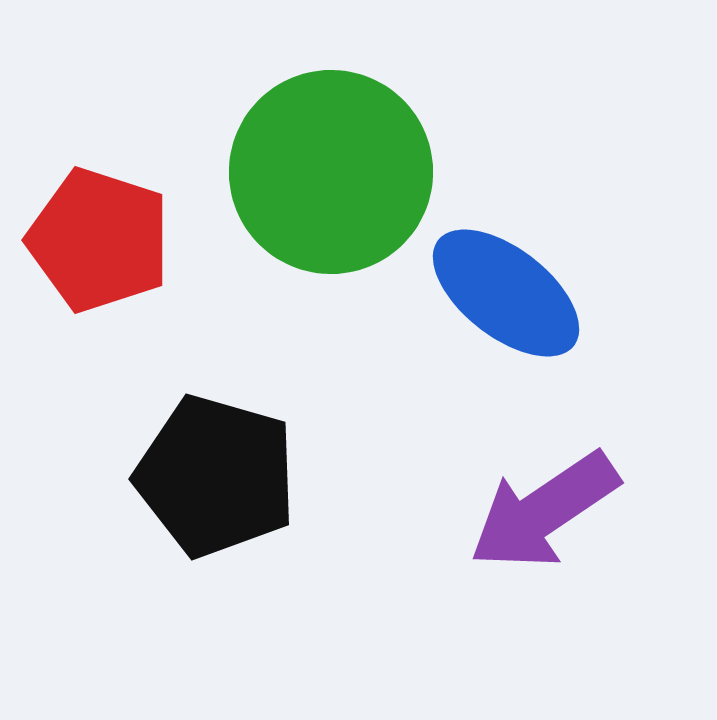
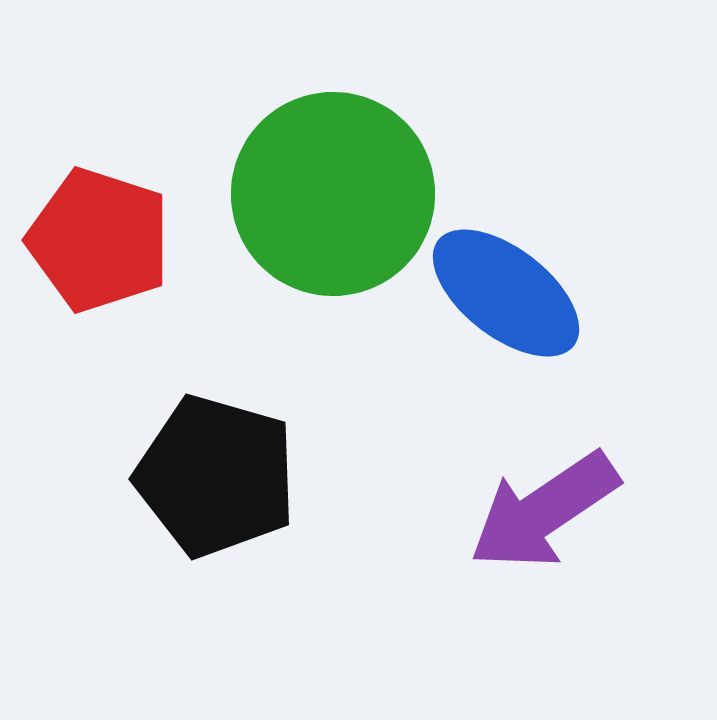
green circle: moved 2 px right, 22 px down
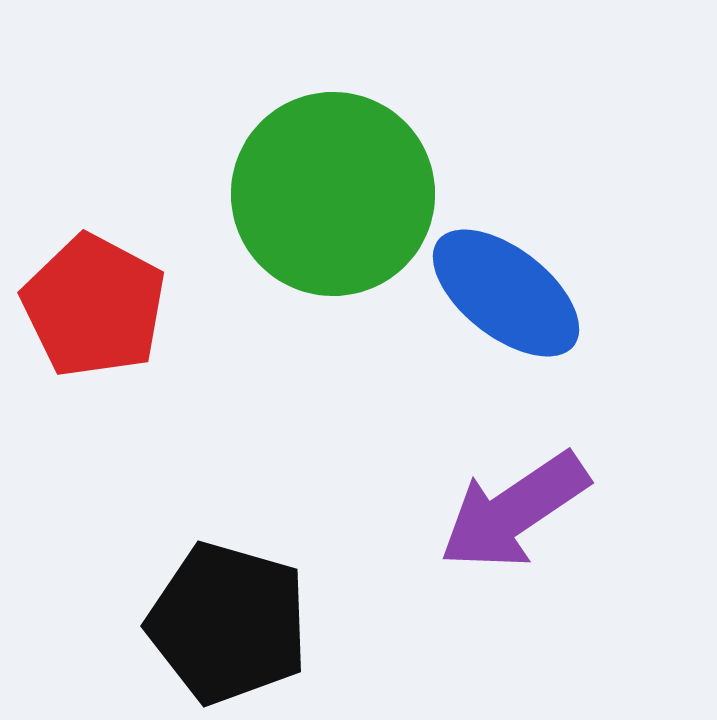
red pentagon: moved 5 px left, 66 px down; rotated 10 degrees clockwise
black pentagon: moved 12 px right, 147 px down
purple arrow: moved 30 px left
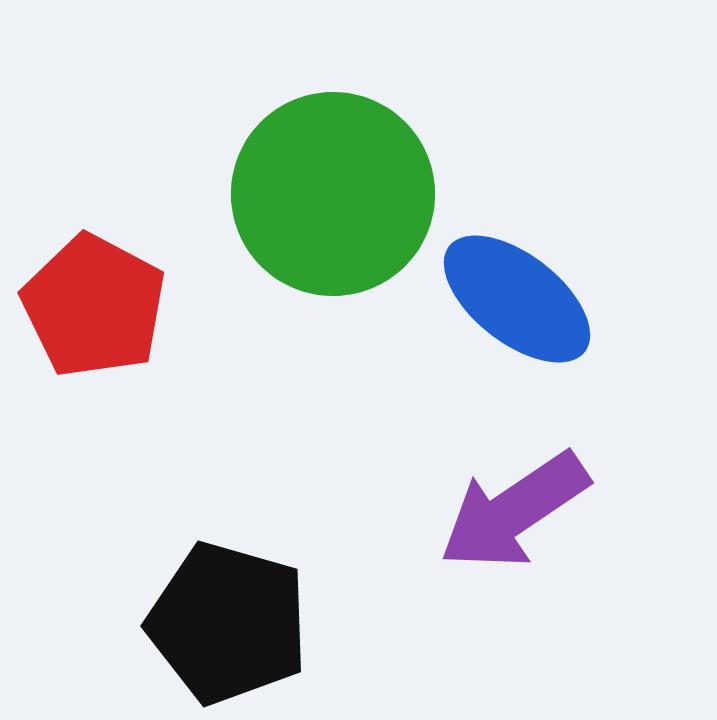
blue ellipse: moved 11 px right, 6 px down
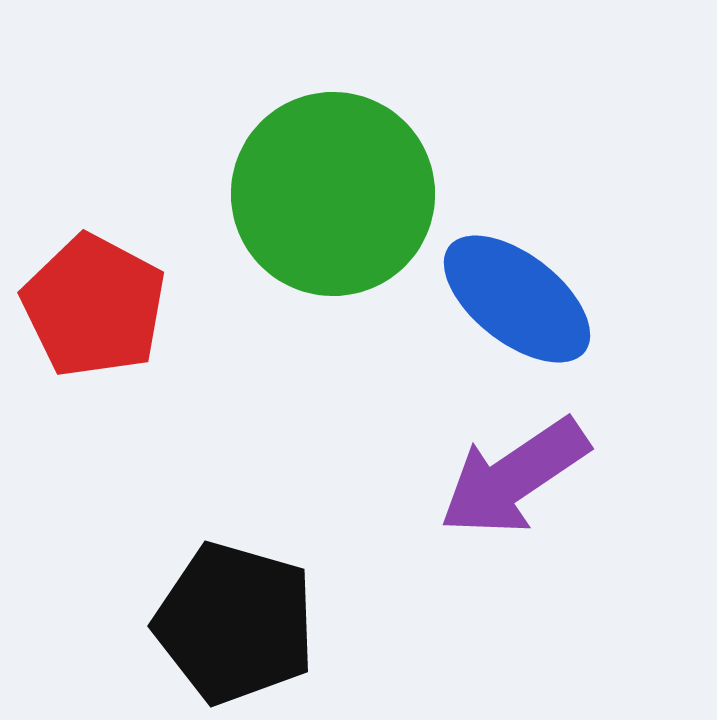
purple arrow: moved 34 px up
black pentagon: moved 7 px right
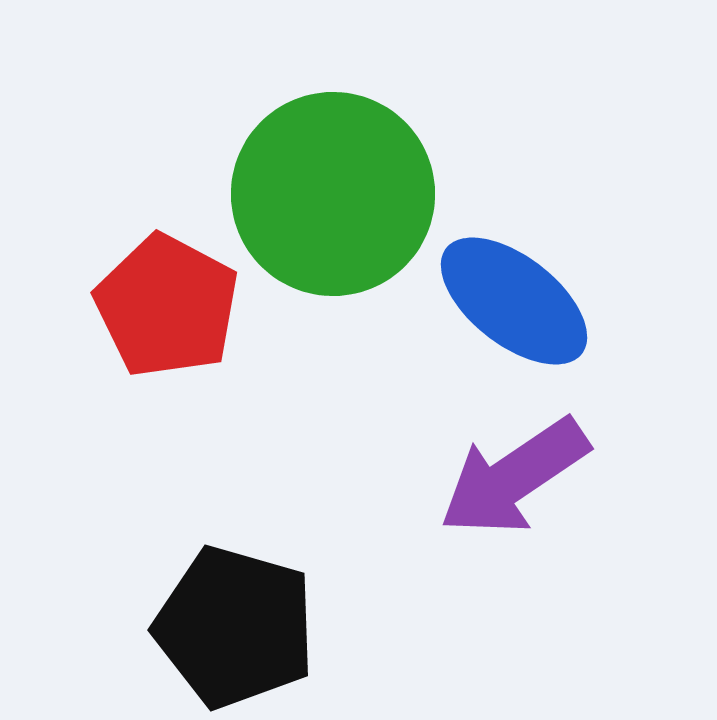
blue ellipse: moved 3 px left, 2 px down
red pentagon: moved 73 px right
black pentagon: moved 4 px down
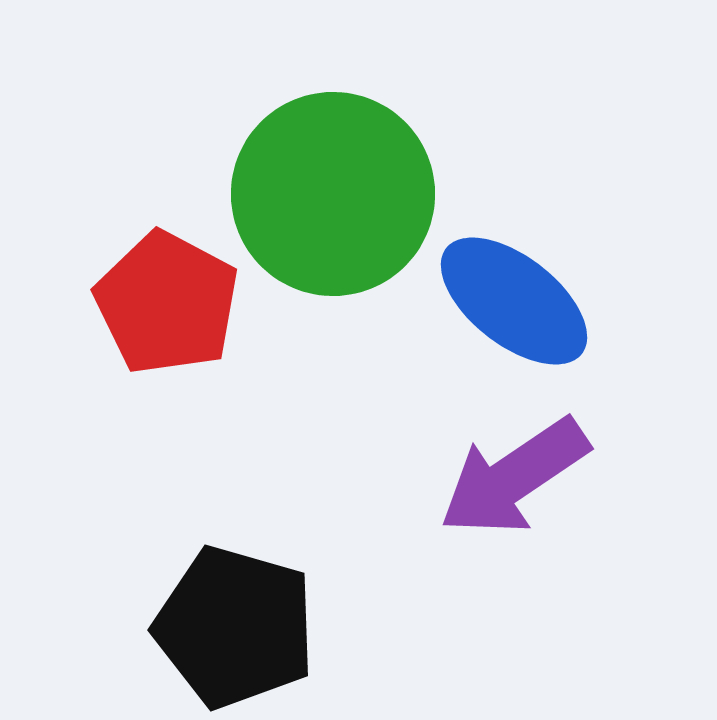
red pentagon: moved 3 px up
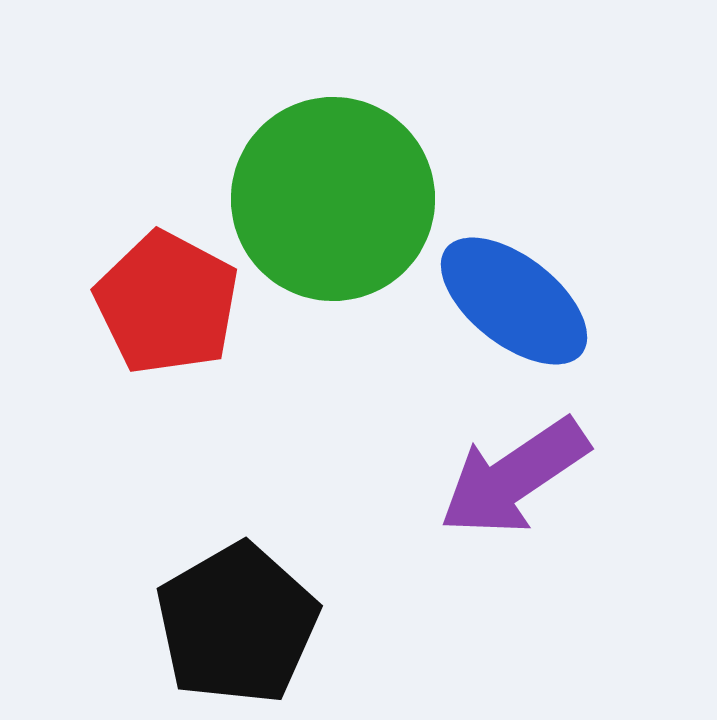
green circle: moved 5 px down
black pentagon: moved 2 px right, 3 px up; rotated 26 degrees clockwise
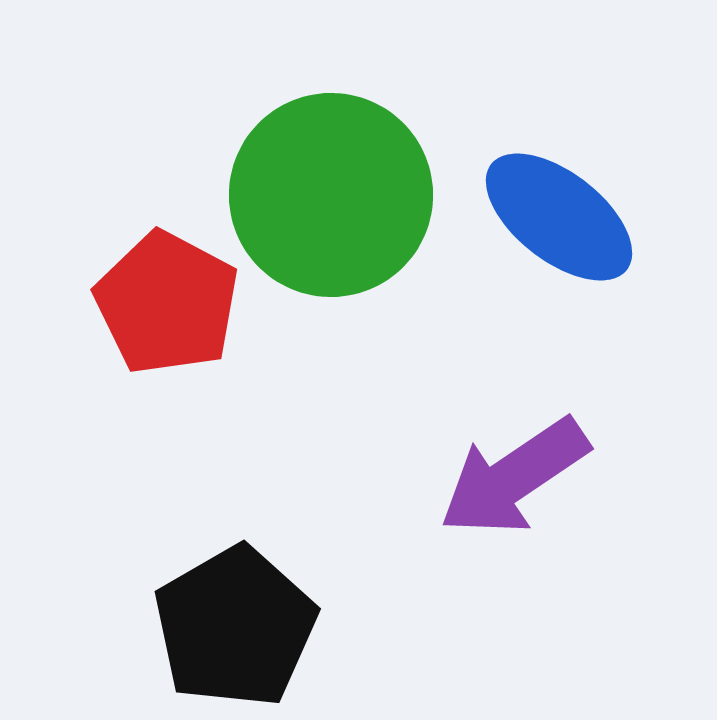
green circle: moved 2 px left, 4 px up
blue ellipse: moved 45 px right, 84 px up
black pentagon: moved 2 px left, 3 px down
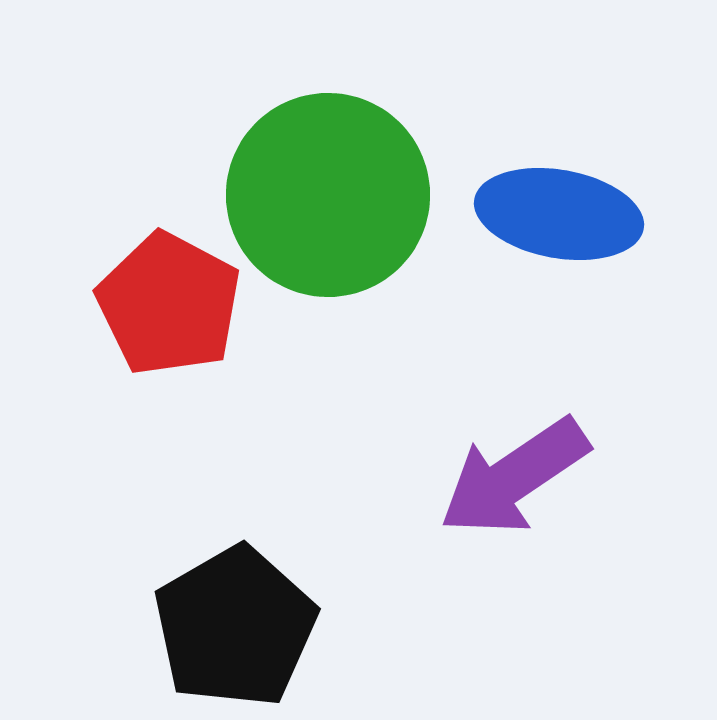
green circle: moved 3 px left
blue ellipse: moved 3 px up; rotated 28 degrees counterclockwise
red pentagon: moved 2 px right, 1 px down
